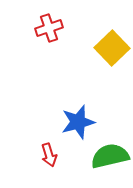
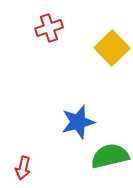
red arrow: moved 26 px left, 13 px down; rotated 30 degrees clockwise
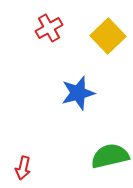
red cross: rotated 12 degrees counterclockwise
yellow square: moved 4 px left, 12 px up
blue star: moved 29 px up
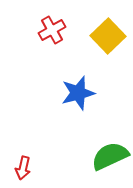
red cross: moved 3 px right, 2 px down
green semicircle: rotated 12 degrees counterclockwise
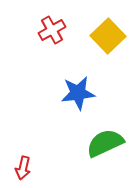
blue star: rotated 8 degrees clockwise
green semicircle: moved 5 px left, 13 px up
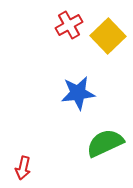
red cross: moved 17 px right, 5 px up
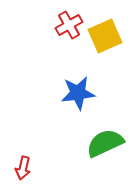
yellow square: moved 3 px left; rotated 20 degrees clockwise
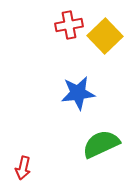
red cross: rotated 20 degrees clockwise
yellow square: rotated 20 degrees counterclockwise
green semicircle: moved 4 px left, 1 px down
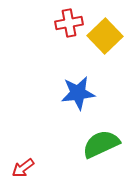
red cross: moved 2 px up
red arrow: rotated 40 degrees clockwise
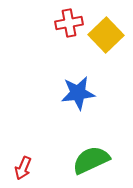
yellow square: moved 1 px right, 1 px up
green semicircle: moved 10 px left, 16 px down
red arrow: rotated 30 degrees counterclockwise
